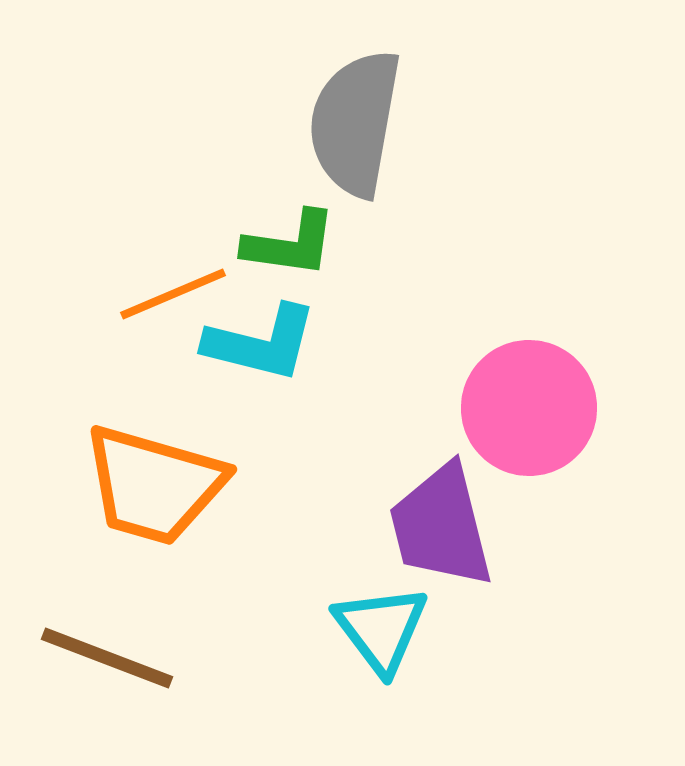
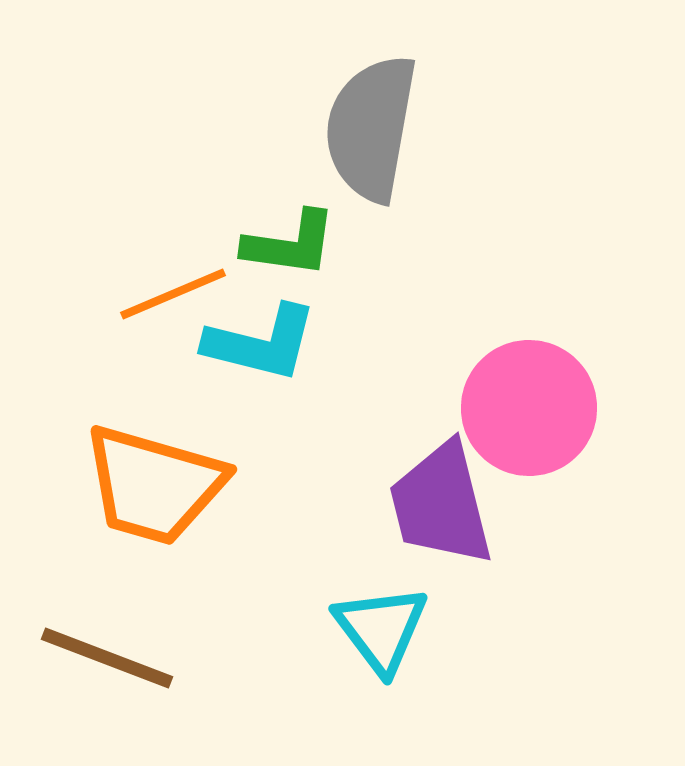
gray semicircle: moved 16 px right, 5 px down
purple trapezoid: moved 22 px up
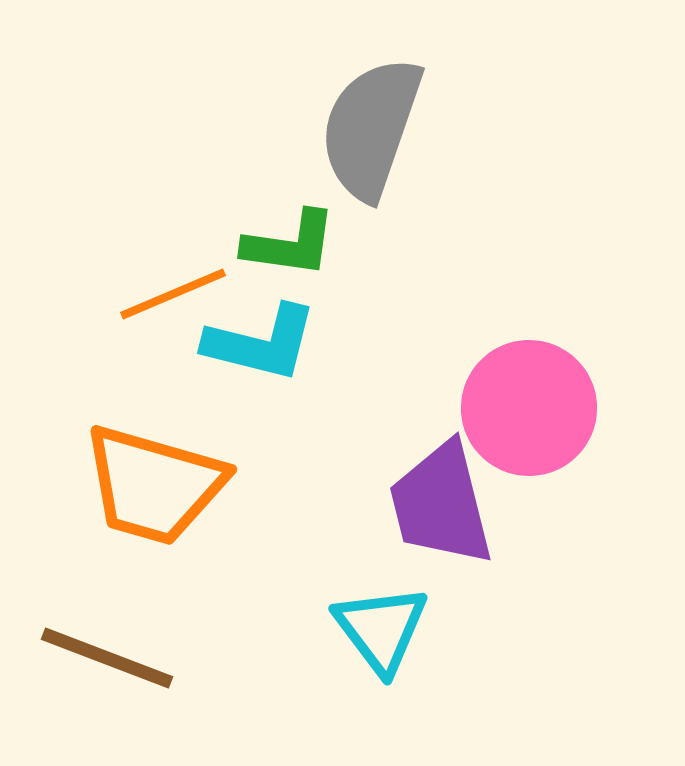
gray semicircle: rotated 9 degrees clockwise
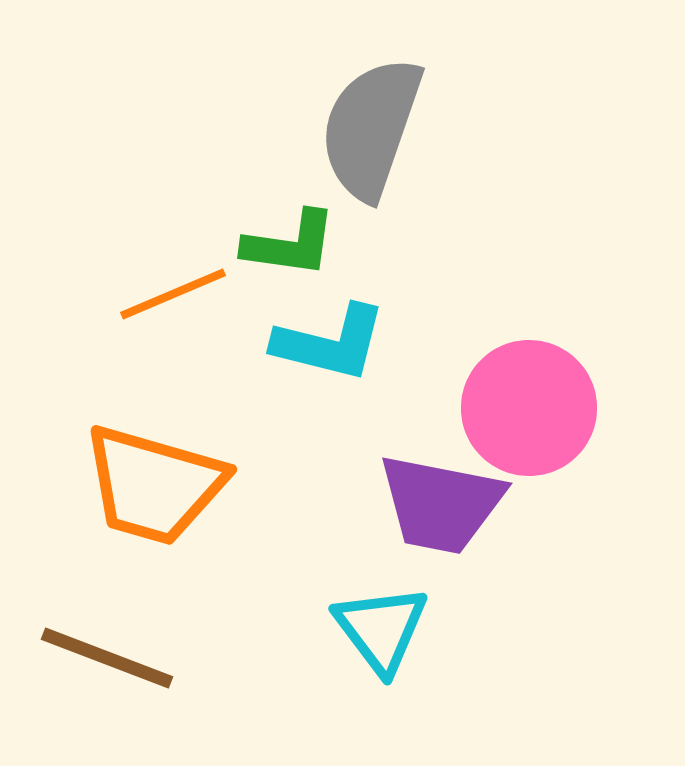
cyan L-shape: moved 69 px right
purple trapezoid: rotated 65 degrees counterclockwise
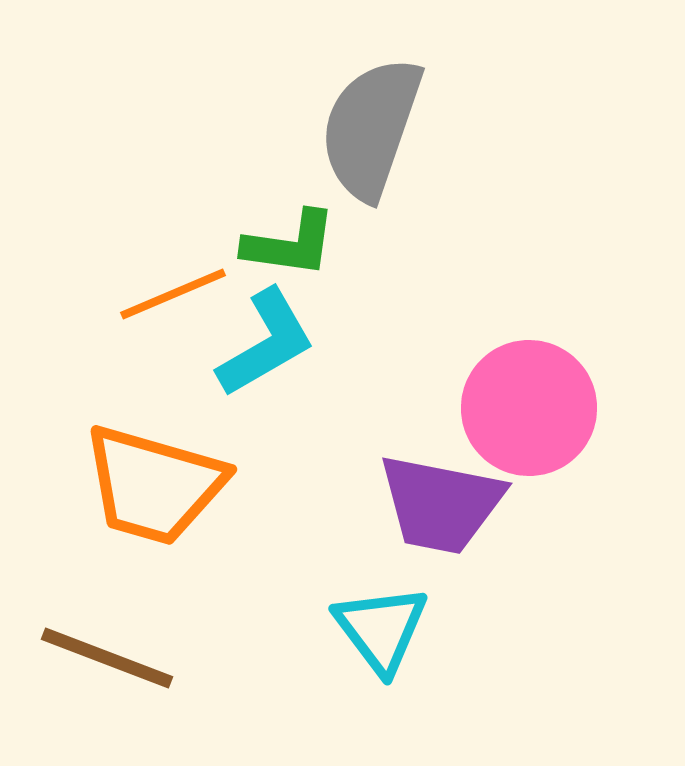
cyan L-shape: moved 64 px left; rotated 44 degrees counterclockwise
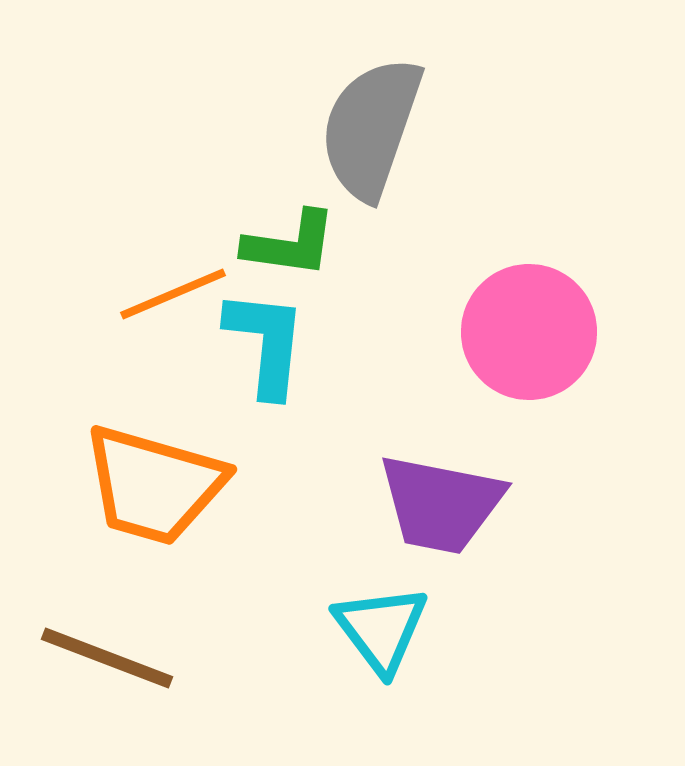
cyan L-shape: rotated 54 degrees counterclockwise
pink circle: moved 76 px up
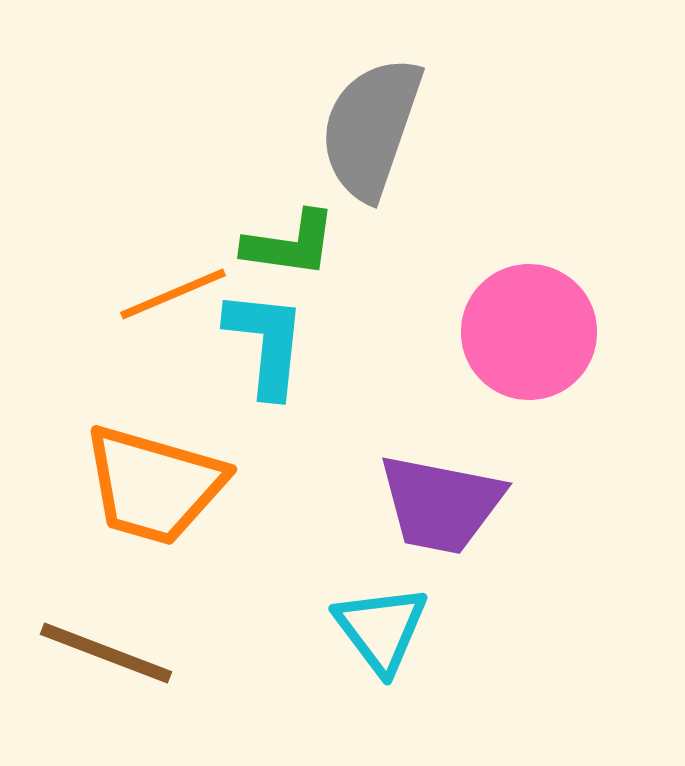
brown line: moved 1 px left, 5 px up
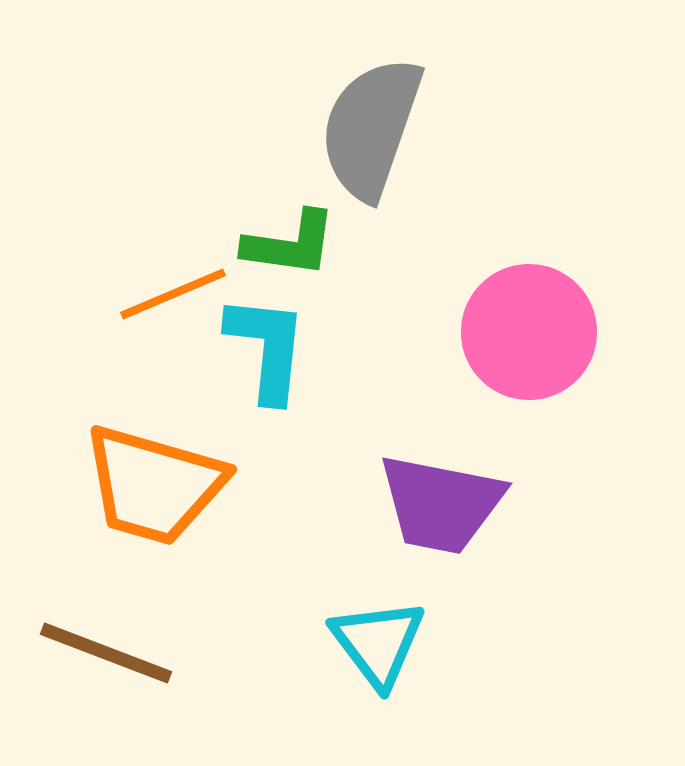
cyan L-shape: moved 1 px right, 5 px down
cyan triangle: moved 3 px left, 14 px down
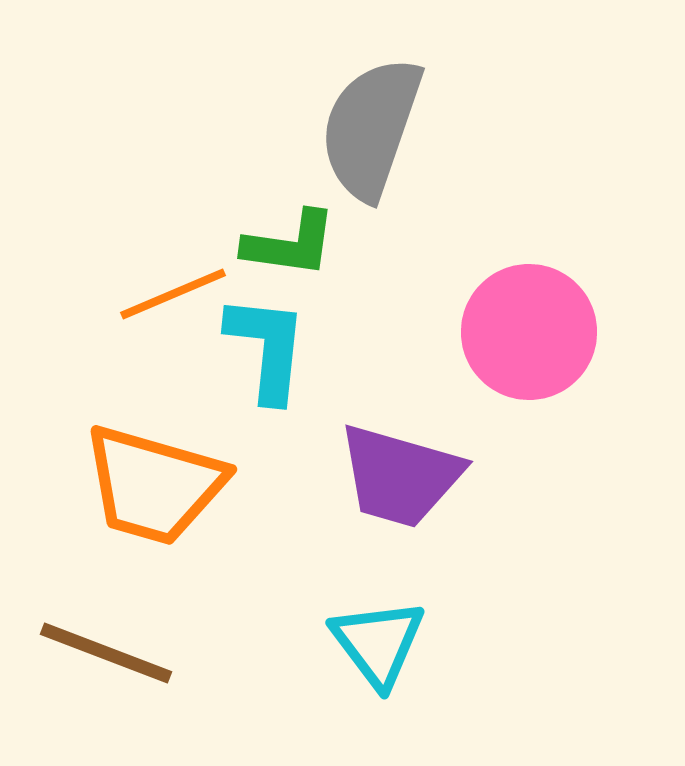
purple trapezoid: moved 41 px left, 28 px up; rotated 5 degrees clockwise
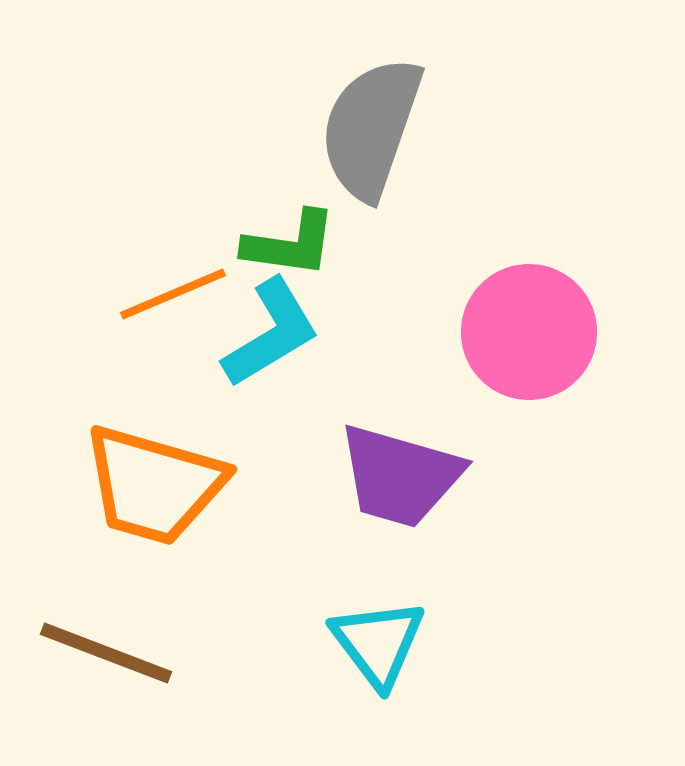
cyan L-shape: moved 4 px right, 15 px up; rotated 53 degrees clockwise
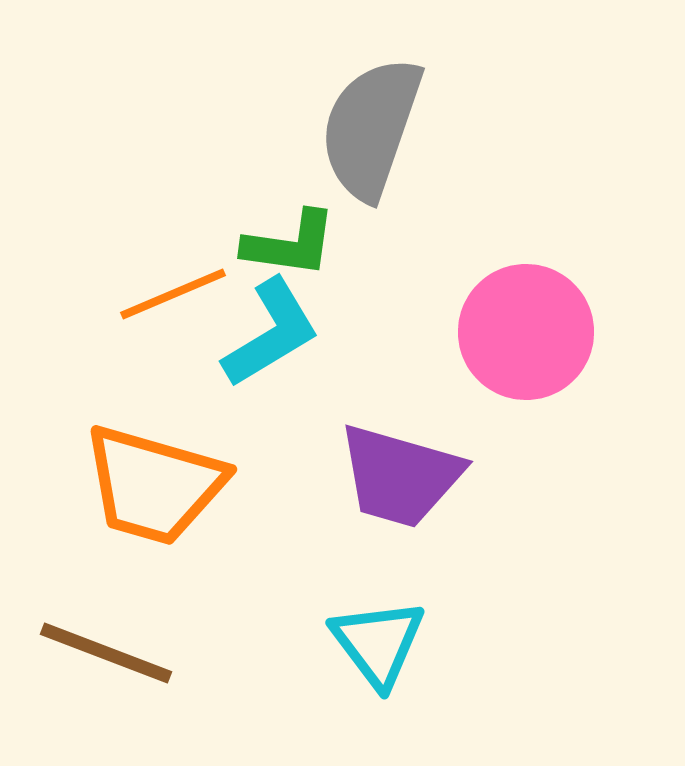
pink circle: moved 3 px left
